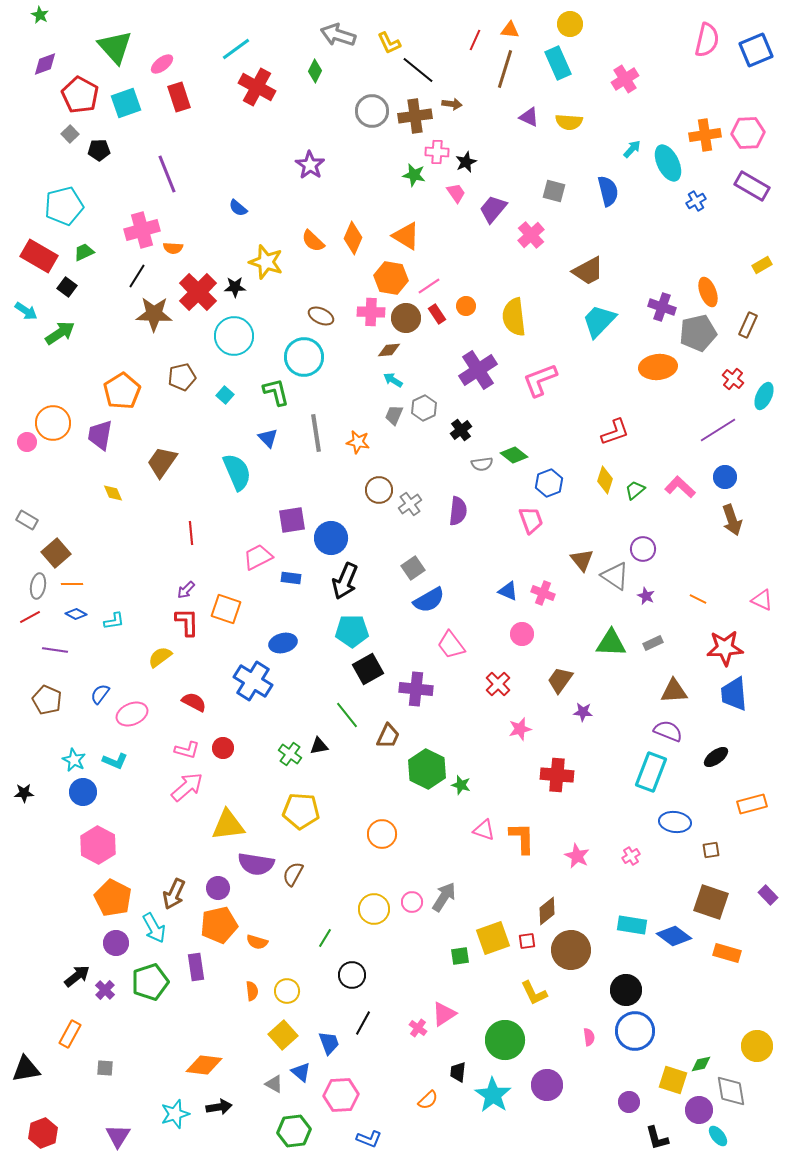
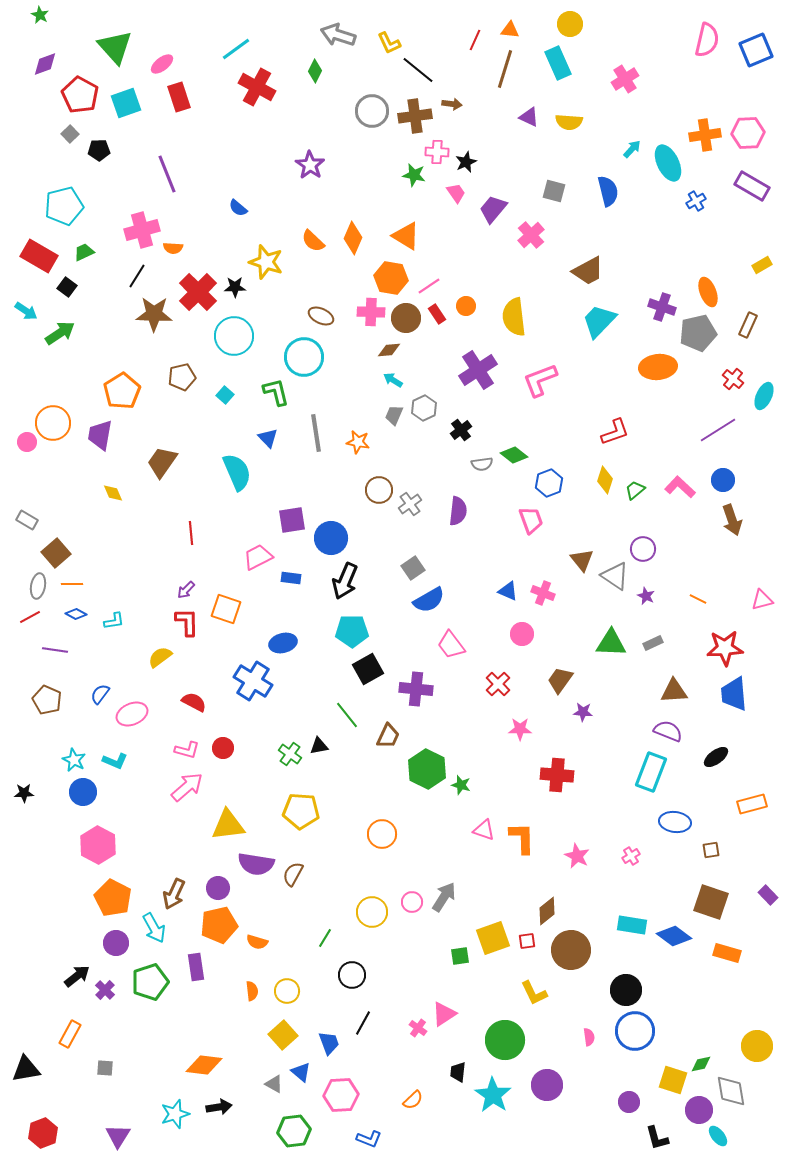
blue circle at (725, 477): moved 2 px left, 3 px down
pink triangle at (762, 600): rotated 40 degrees counterclockwise
pink star at (520, 729): rotated 15 degrees clockwise
yellow circle at (374, 909): moved 2 px left, 3 px down
orange semicircle at (428, 1100): moved 15 px left
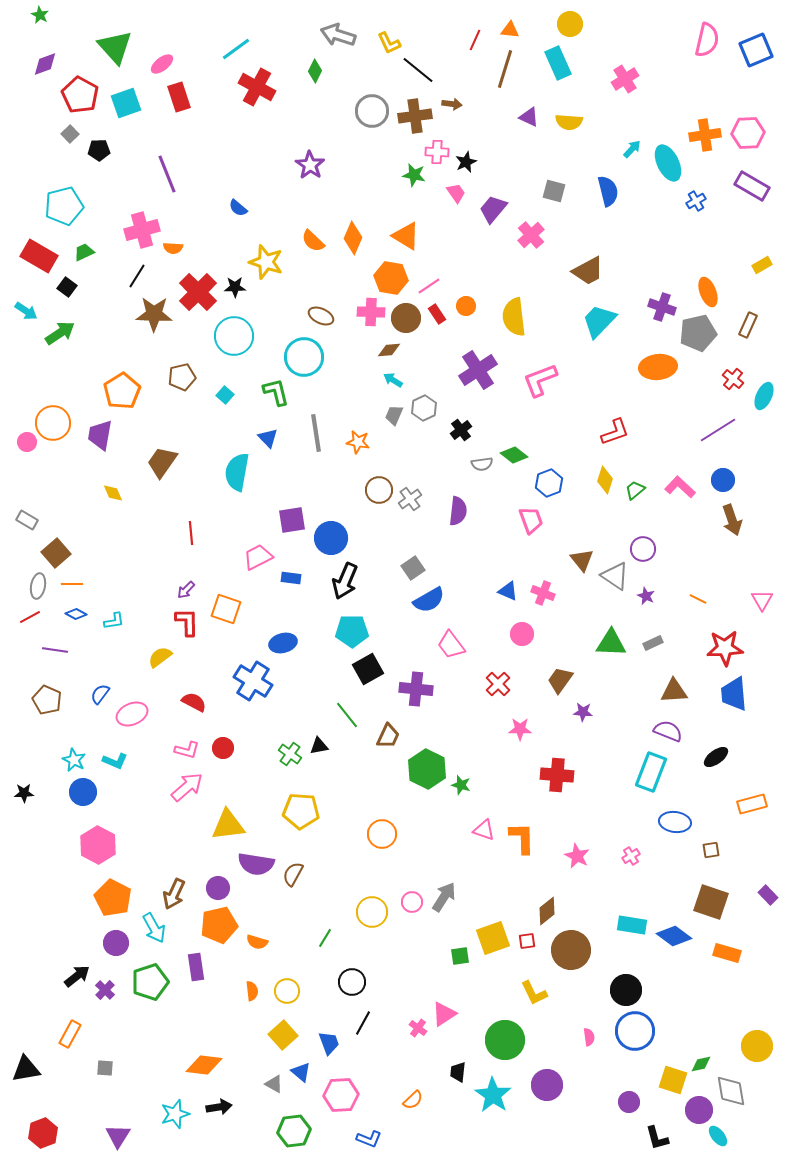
cyan semicircle at (237, 472): rotated 147 degrees counterclockwise
gray cross at (410, 504): moved 5 px up
pink triangle at (762, 600): rotated 45 degrees counterclockwise
black circle at (352, 975): moved 7 px down
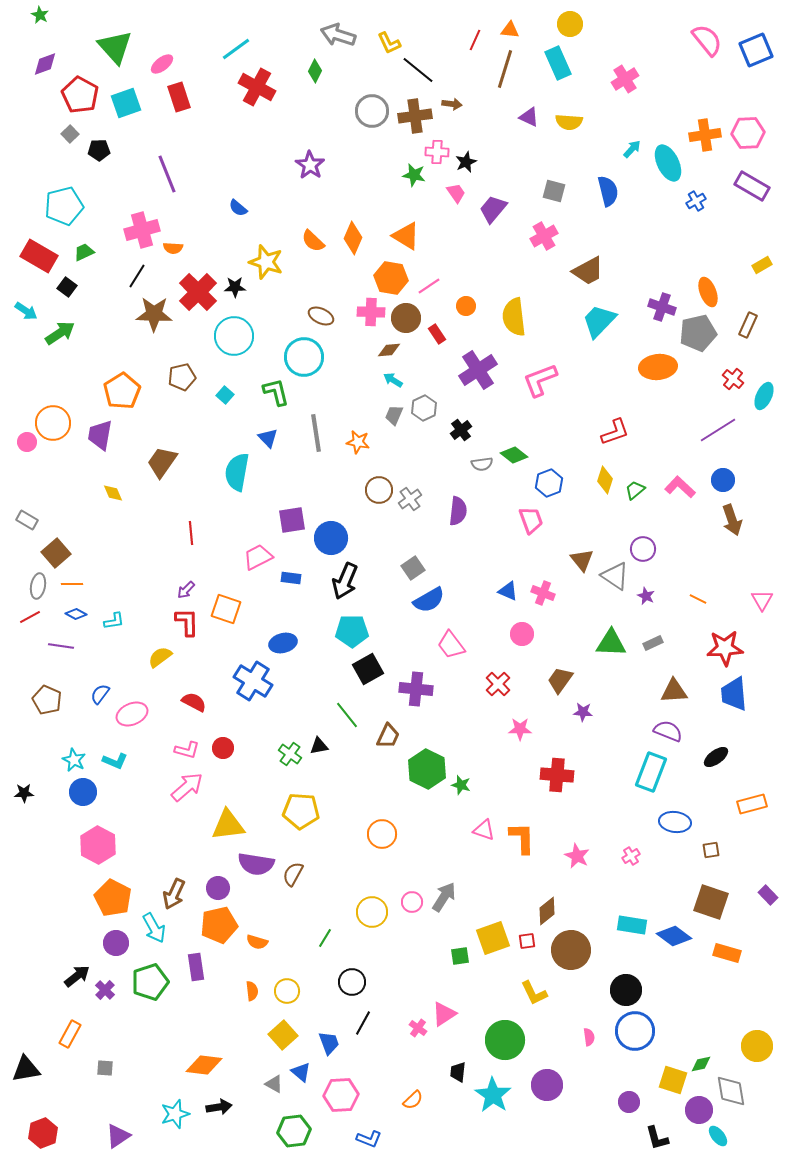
pink semicircle at (707, 40): rotated 52 degrees counterclockwise
pink cross at (531, 235): moved 13 px right, 1 px down; rotated 12 degrees clockwise
red rectangle at (437, 314): moved 20 px down
purple line at (55, 650): moved 6 px right, 4 px up
purple triangle at (118, 1136): rotated 24 degrees clockwise
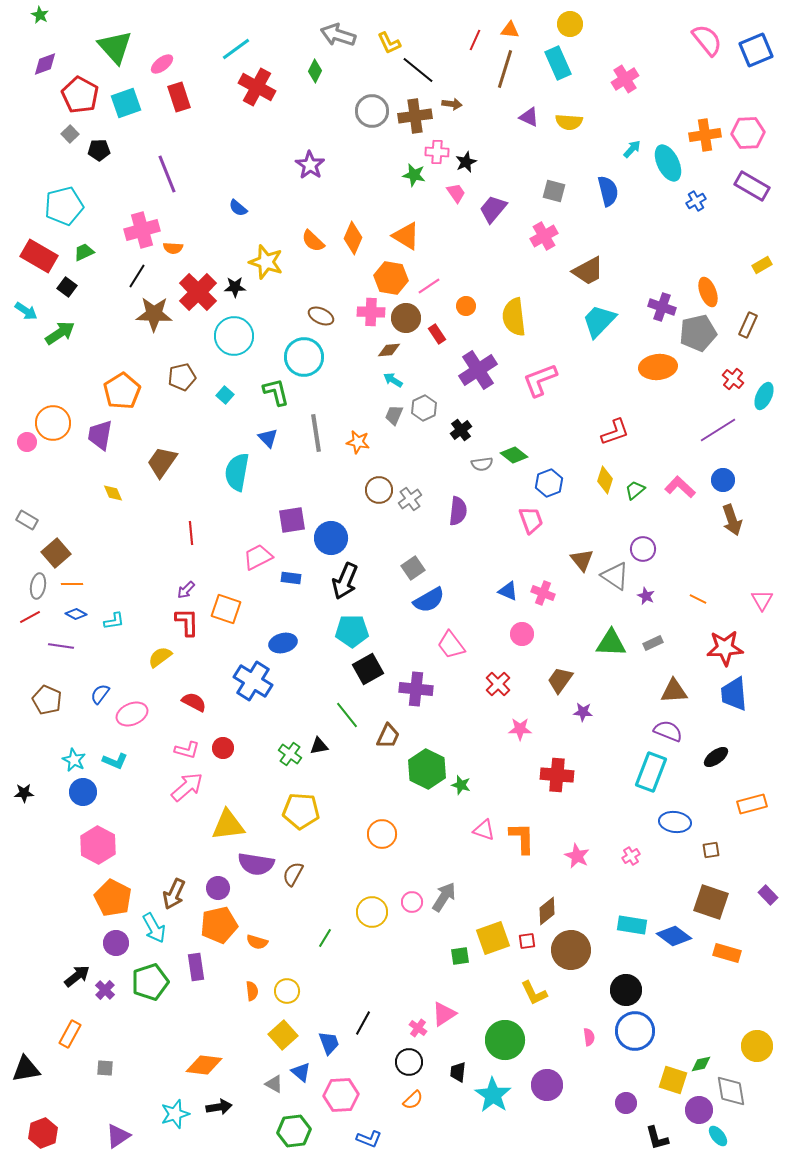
black circle at (352, 982): moved 57 px right, 80 px down
purple circle at (629, 1102): moved 3 px left, 1 px down
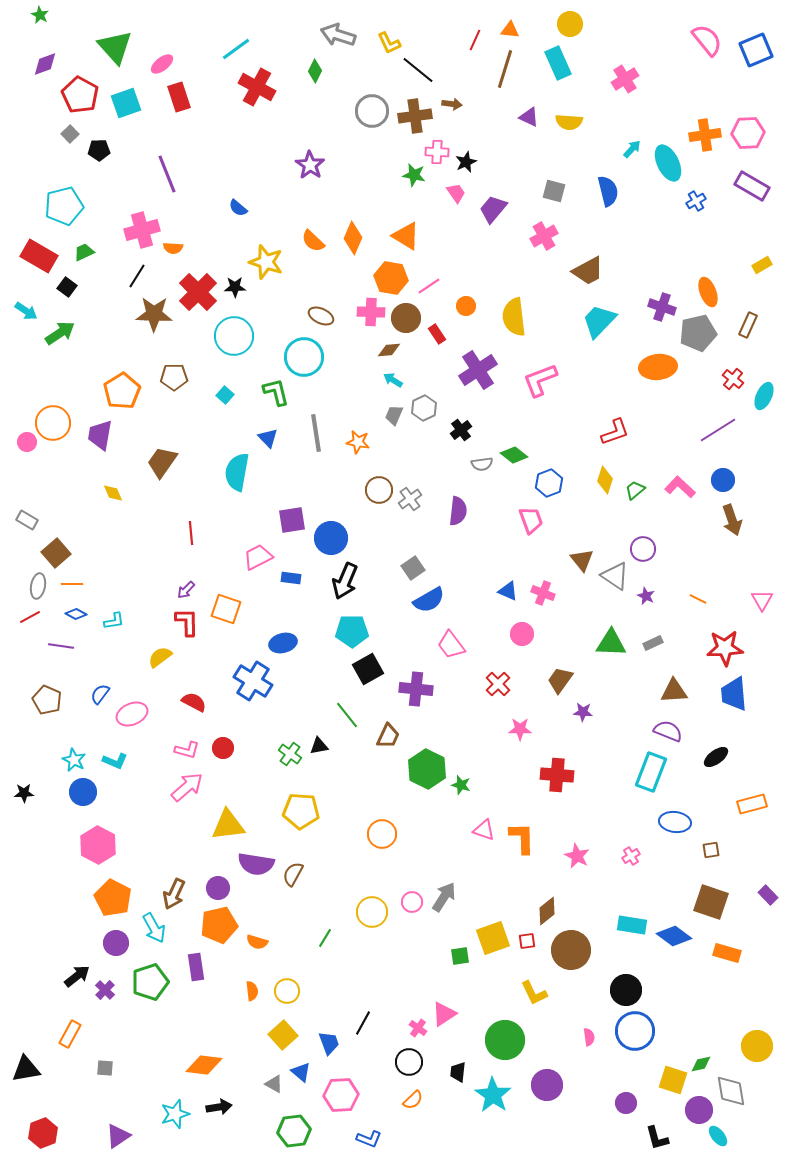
brown pentagon at (182, 377): moved 8 px left; rotated 12 degrees clockwise
